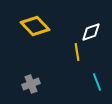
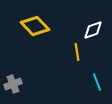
white diamond: moved 2 px right, 2 px up
gray cross: moved 18 px left
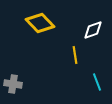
yellow diamond: moved 5 px right, 3 px up
yellow line: moved 2 px left, 3 px down
gray cross: rotated 30 degrees clockwise
